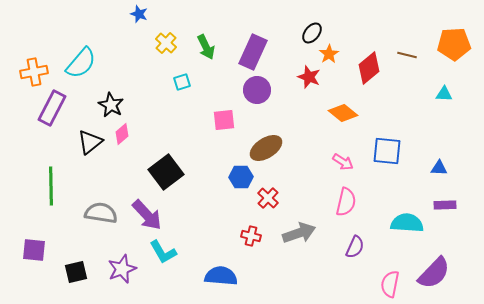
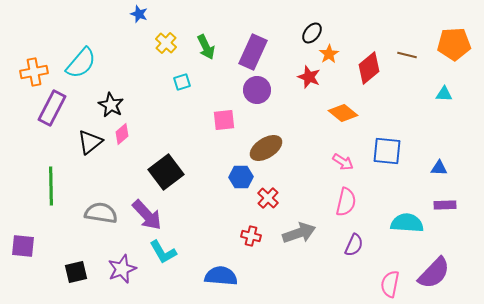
purple semicircle at (355, 247): moved 1 px left, 2 px up
purple square at (34, 250): moved 11 px left, 4 px up
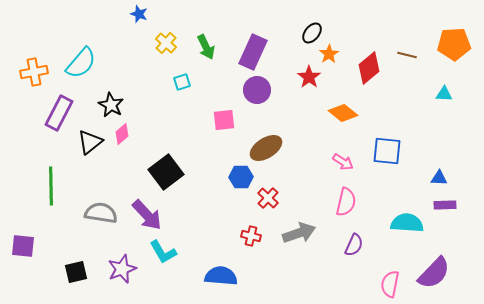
red star at (309, 77): rotated 15 degrees clockwise
purple rectangle at (52, 108): moved 7 px right, 5 px down
blue triangle at (439, 168): moved 10 px down
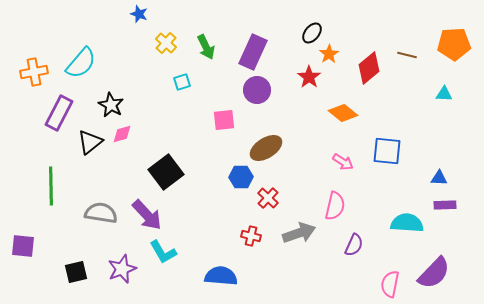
pink diamond at (122, 134): rotated 25 degrees clockwise
pink semicircle at (346, 202): moved 11 px left, 4 px down
